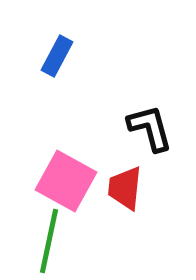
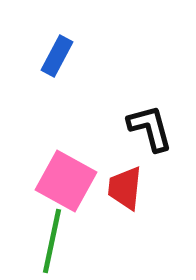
green line: moved 3 px right
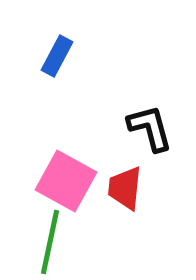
green line: moved 2 px left, 1 px down
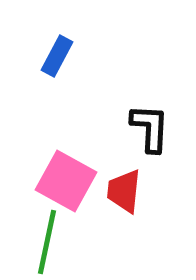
black L-shape: rotated 18 degrees clockwise
red trapezoid: moved 1 px left, 3 px down
green line: moved 3 px left
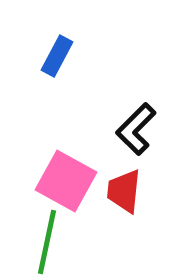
black L-shape: moved 14 px left, 1 px down; rotated 138 degrees counterclockwise
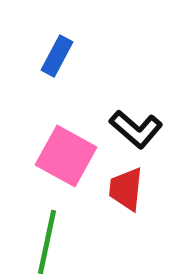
black L-shape: rotated 94 degrees counterclockwise
pink square: moved 25 px up
red trapezoid: moved 2 px right, 2 px up
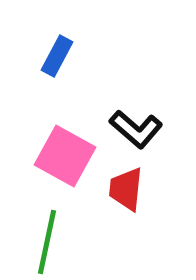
pink square: moved 1 px left
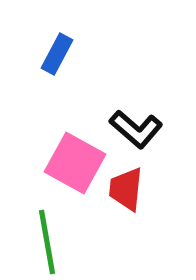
blue rectangle: moved 2 px up
pink square: moved 10 px right, 7 px down
green line: rotated 22 degrees counterclockwise
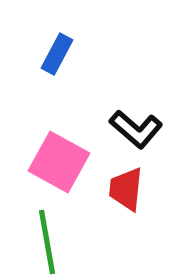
pink square: moved 16 px left, 1 px up
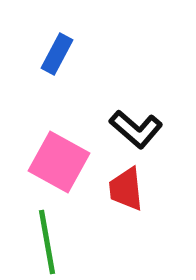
red trapezoid: rotated 12 degrees counterclockwise
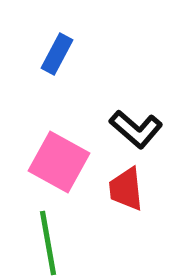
green line: moved 1 px right, 1 px down
